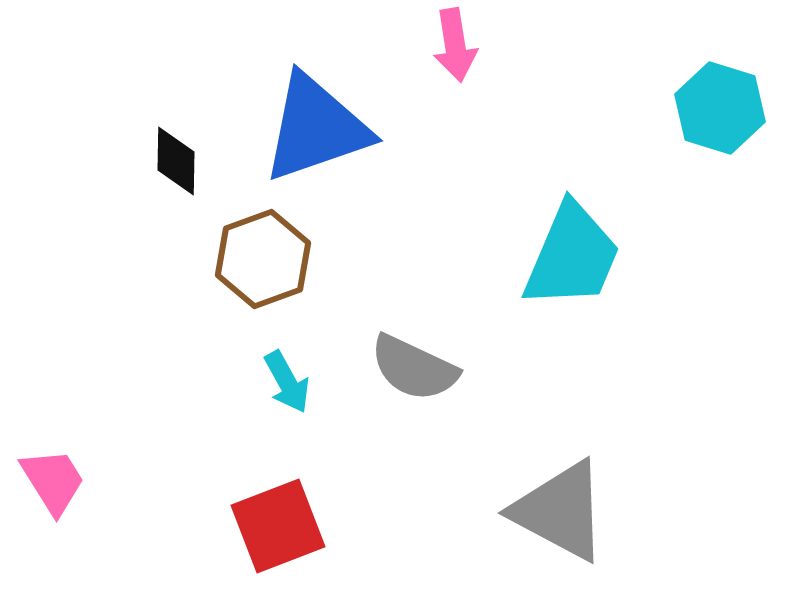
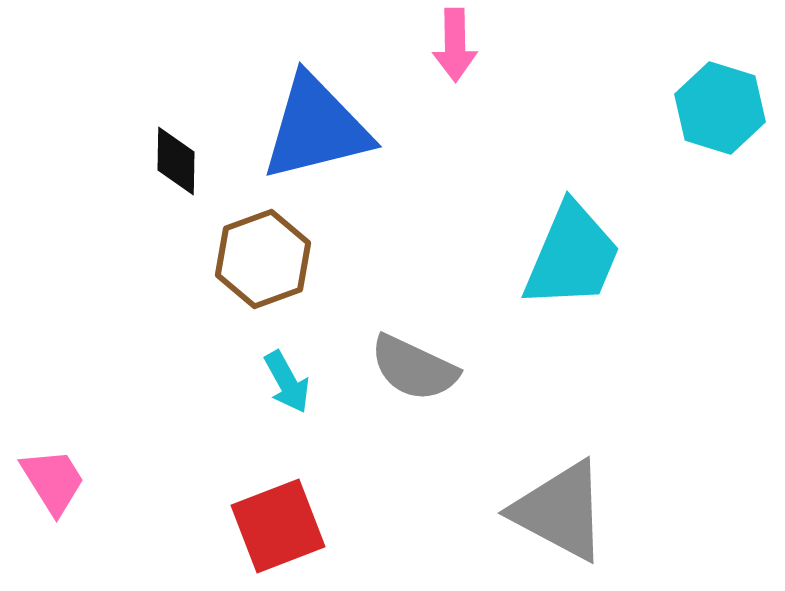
pink arrow: rotated 8 degrees clockwise
blue triangle: rotated 5 degrees clockwise
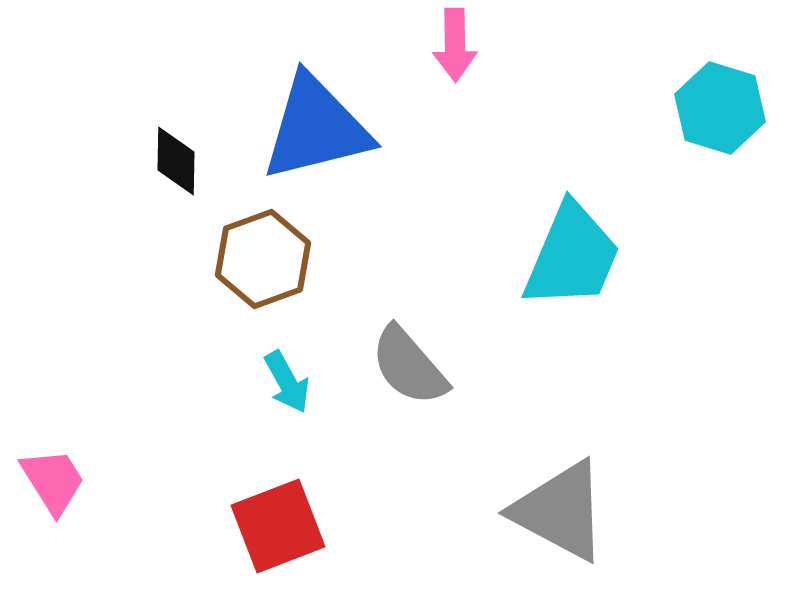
gray semicircle: moved 5 px left, 2 px up; rotated 24 degrees clockwise
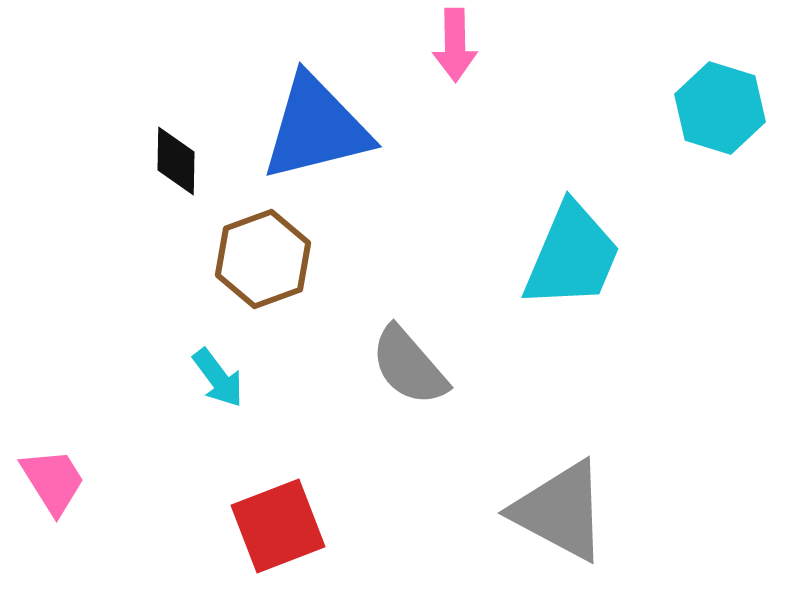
cyan arrow: moved 69 px left, 4 px up; rotated 8 degrees counterclockwise
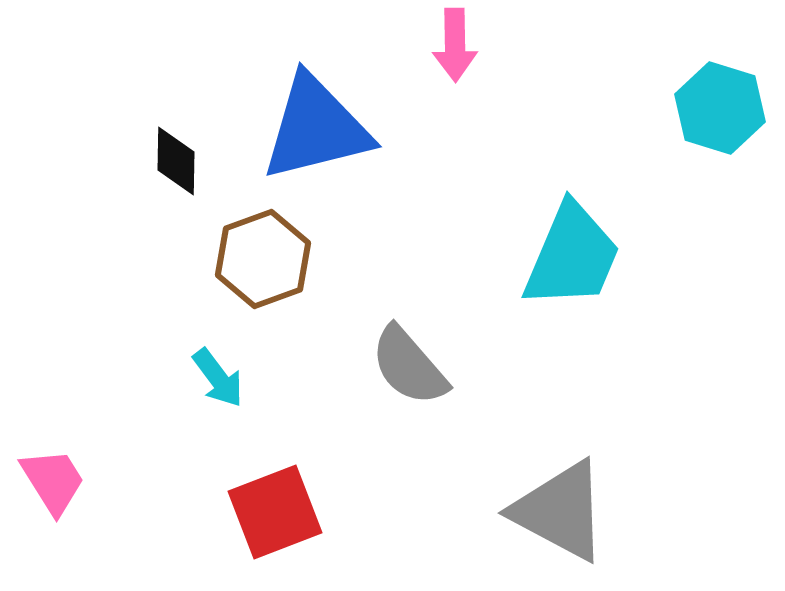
red square: moved 3 px left, 14 px up
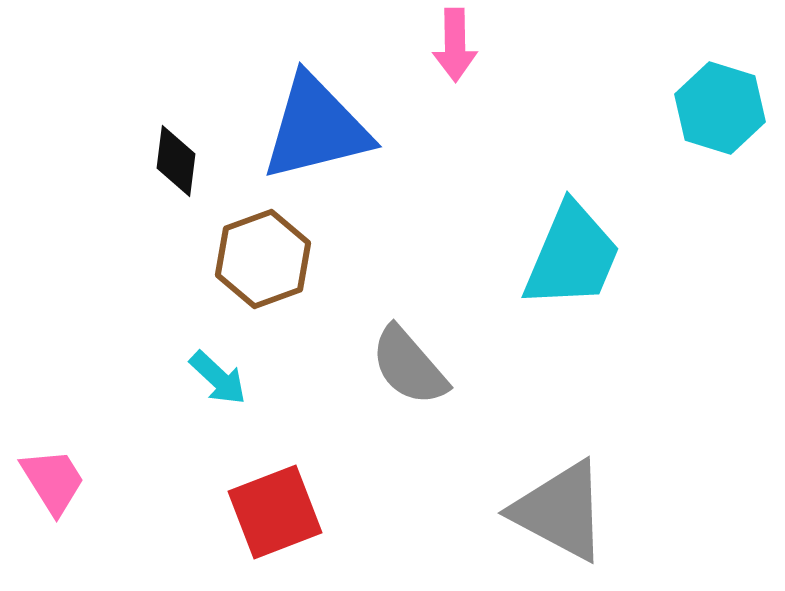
black diamond: rotated 6 degrees clockwise
cyan arrow: rotated 10 degrees counterclockwise
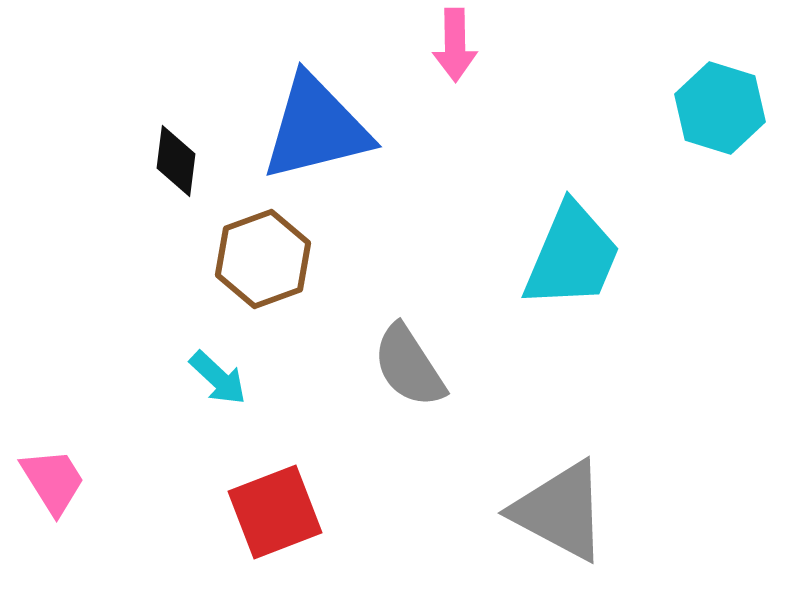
gray semicircle: rotated 8 degrees clockwise
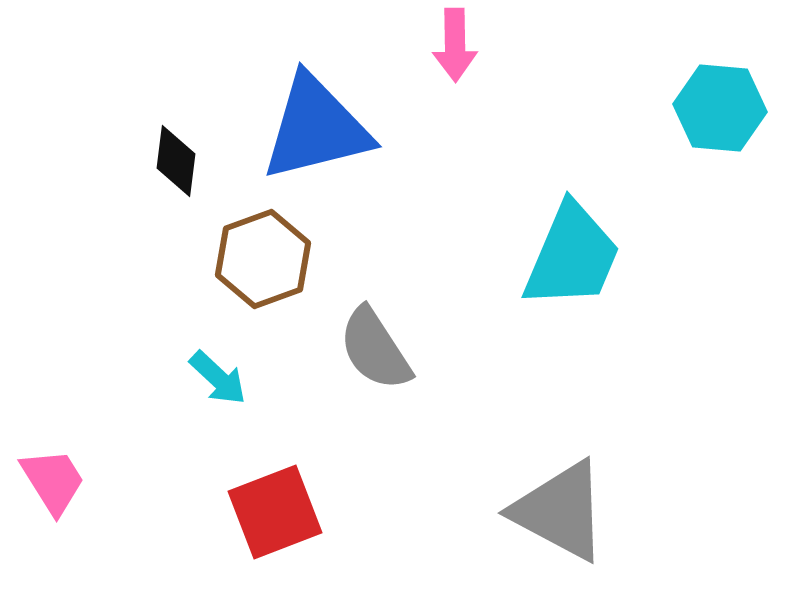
cyan hexagon: rotated 12 degrees counterclockwise
gray semicircle: moved 34 px left, 17 px up
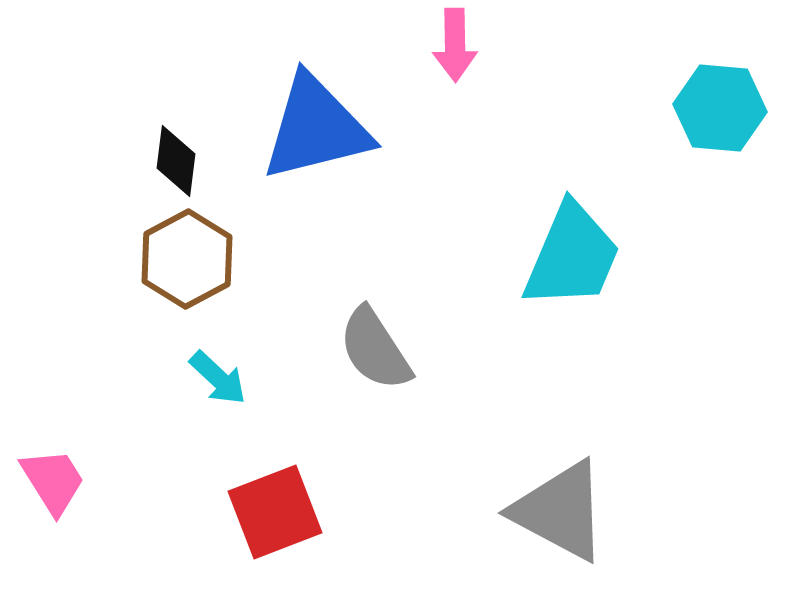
brown hexagon: moved 76 px left; rotated 8 degrees counterclockwise
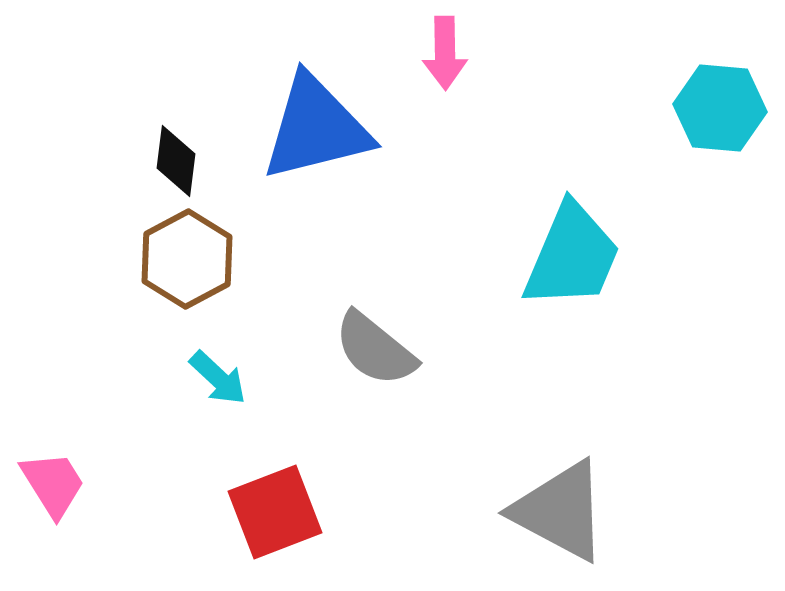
pink arrow: moved 10 px left, 8 px down
gray semicircle: rotated 18 degrees counterclockwise
pink trapezoid: moved 3 px down
